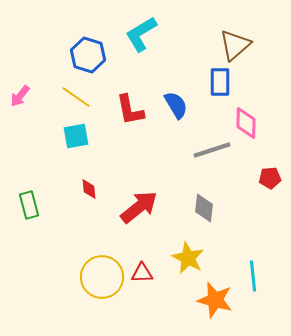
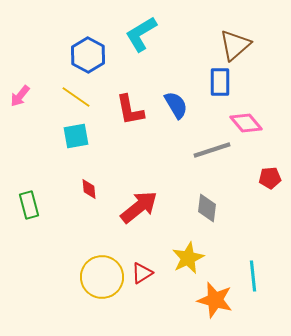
blue hexagon: rotated 12 degrees clockwise
pink diamond: rotated 40 degrees counterclockwise
gray diamond: moved 3 px right
yellow star: rotated 20 degrees clockwise
red triangle: rotated 30 degrees counterclockwise
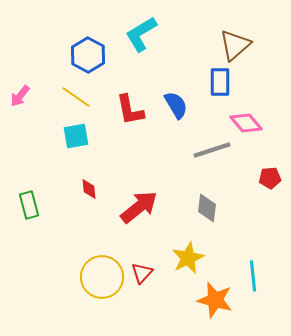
red triangle: rotated 15 degrees counterclockwise
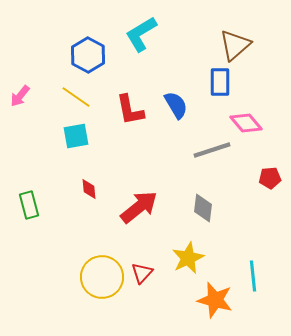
gray diamond: moved 4 px left
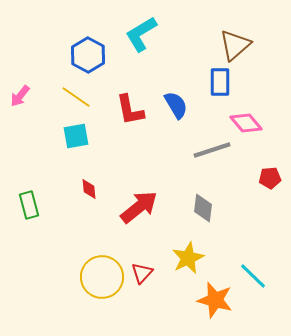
cyan line: rotated 40 degrees counterclockwise
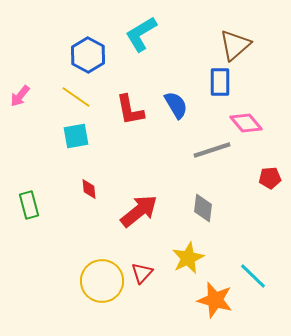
red arrow: moved 4 px down
yellow circle: moved 4 px down
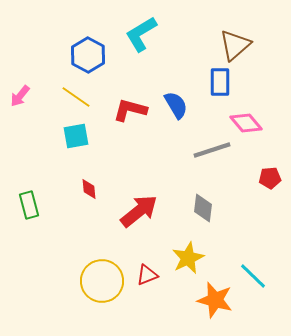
red L-shape: rotated 116 degrees clockwise
red triangle: moved 5 px right, 2 px down; rotated 25 degrees clockwise
